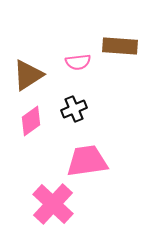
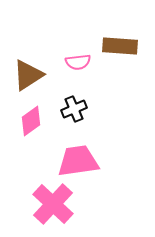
pink trapezoid: moved 9 px left
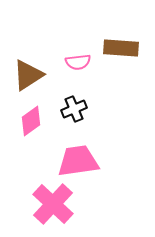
brown rectangle: moved 1 px right, 2 px down
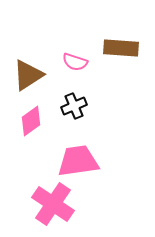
pink semicircle: moved 3 px left; rotated 25 degrees clockwise
black cross: moved 3 px up
pink cross: rotated 9 degrees counterclockwise
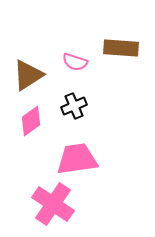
pink trapezoid: moved 1 px left, 2 px up
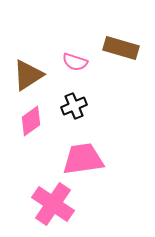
brown rectangle: rotated 12 degrees clockwise
pink trapezoid: moved 6 px right
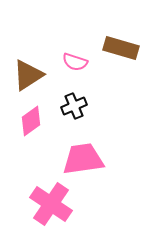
pink cross: moved 2 px left
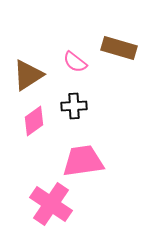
brown rectangle: moved 2 px left
pink semicircle: rotated 20 degrees clockwise
black cross: rotated 20 degrees clockwise
pink diamond: moved 3 px right
pink trapezoid: moved 2 px down
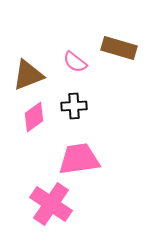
brown triangle: rotated 12 degrees clockwise
pink diamond: moved 4 px up
pink trapezoid: moved 4 px left, 2 px up
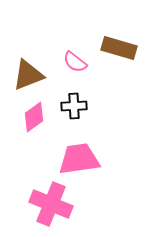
pink cross: rotated 12 degrees counterclockwise
